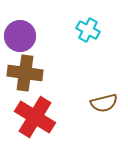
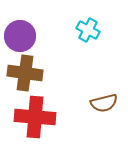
red cross: rotated 27 degrees counterclockwise
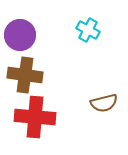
purple circle: moved 1 px up
brown cross: moved 2 px down
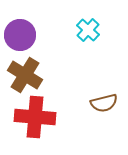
cyan cross: rotated 15 degrees clockwise
brown cross: rotated 24 degrees clockwise
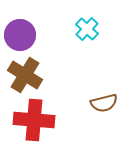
cyan cross: moved 1 px left, 1 px up
red cross: moved 1 px left, 3 px down
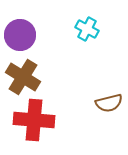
cyan cross: rotated 15 degrees counterclockwise
brown cross: moved 2 px left, 2 px down
brown semicircle: moved 5 px right
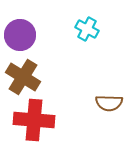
brown semicircle: rotated 16 degrees clockwise
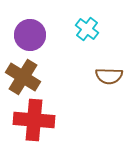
cyan cross: rotated 10 degrees clockwise
purple circle: moved 10 px right
brown semicircle: moved 27 px up
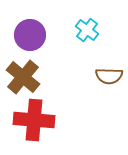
cyan cross: moved 1 px down
brown cross: rotated 8 degrees clockwise
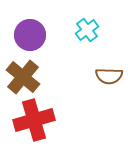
cyan cross: rotated 15 degrees clockwise
red cross: rotated 21 degrees counterclockwise
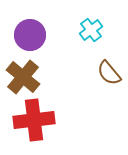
cyan cross: moved 4 px right
brown semicircle: moved 3 px up; rotated 48 degrees clockwise
red cross: rotated 9 degrees clockwise
